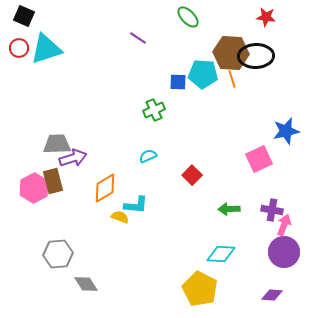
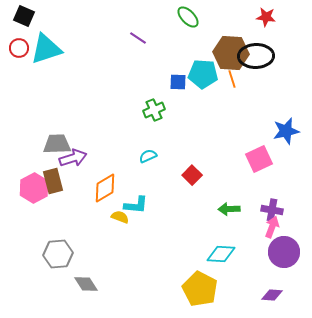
pink arrow: moved 12 px left, 2 px down
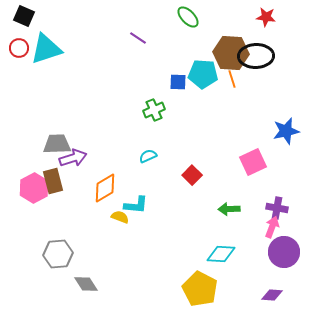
pink square: moved 6 px left, 3 px down
purple cross: moved 5 px right, 2 px up
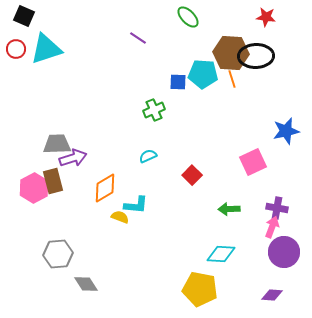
red circle: moved 3 px left, 1 px down
yellow pentagon: rotated 16 degrees counterclockwise
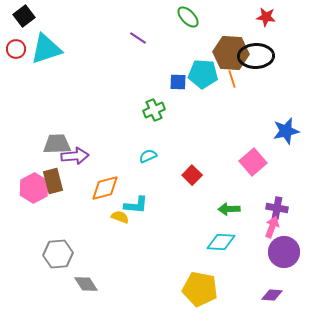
black square: rotated 30 degrees clockwise
purple arrow: moved 2 px right, 2 px up; rotated 12 degrees clockwise
pink square: rotated 16 degrees counterclockwise
orange diamond: rotated 16 degrees clockwise
cyan diamond: moved 12 px up
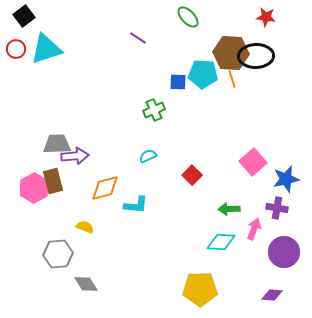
blue star: moved 48 px down
yellow semicircle: moved 35 px left, 10 px down
pink arrow: moved 18 px left, 2 px down
yellow pentagon: rotated 12 degrees counterclockwise
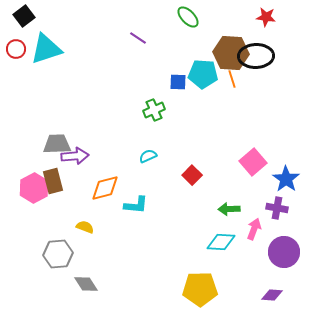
blue star: rotated 24 degrees counterclockwise
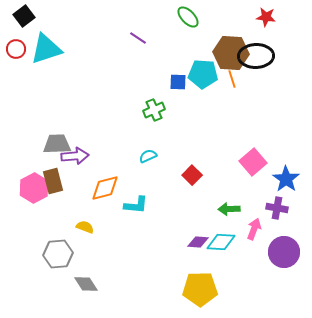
purple diamond: moved 74 px left, 53 px up
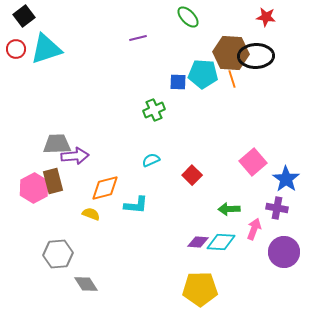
purple line: rotated 48 degrees counterclockwise
cyan semicircle: moved 3 px right, 4 px down
yellow semicircle: moved 6 px right, 13 px up
